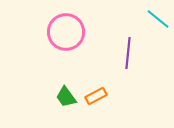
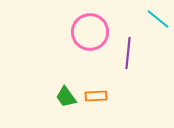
pink circle: moved 24 px right
orange rectangle: rotated 25 degrees clockwise
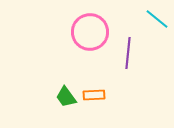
cyan line: moved 1 px left
orange rectangle: moved 2 px left, 1 px up
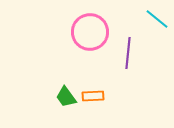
orange rectangle: moved 1 px left, 1 px down
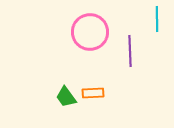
cyan line: rotated 50 degrees clockwise
purple line: moved 2 px right, 2 px up; rotated 8 degrees counterclockwise
orange rectangle: moved 3 px up
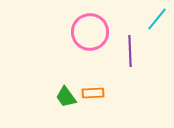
cyan line: rotated 40 degrees clockwise
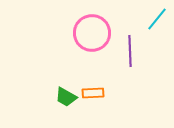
pink circle: moved 2 px right, 1 px down
green trapezoid: rotated 25 degrees counterclockwise
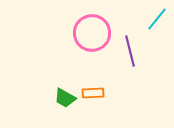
purple line: rotated 12 degrees counterclockwise
green trapezoid: moved 1 px left, 1 px down
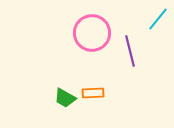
cyan line: moved 1 px right
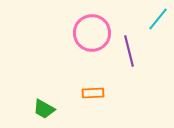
purple line: moved 1 px left
green trapezoid: moved 21 px left, 11 px down
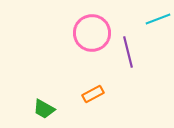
cyan line: rotated 30 degrees clockwise
purple line: moved 1 px left, 1 px down
orange rectangle: moved 1 px down; rotated 25 degrees counterclockwise
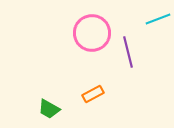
green trapezoid: moved 5 px right
